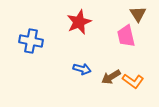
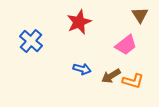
brown triangle: moved 2 px right, 1 px down
pink trapezoid: moved 9 px down; rotated 115 degrees counterclockwise
blue cross: rotated 30 degrees clockwise
brown arrow: moved 1 px up
orange L-shape: rotated 20 degrees counterclockwise
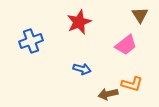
blue cross: rotated 30 degrees clockwise
brown arrow: moved 3 px left, 18 px down; rotated 18 degrees clockwise
orange L-shape: moved 1 px left, 3 px down
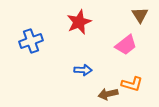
blue arrow: moved 1 px right, 1 px down; rotated 12 degrees counterclockwise
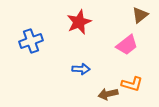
brown triangle: rotated 24 degrees clockwise
pink trapezoid: moved 1 px right
blue arrow: moved 2 px left, 1 px up
